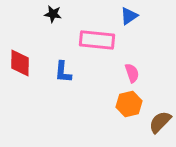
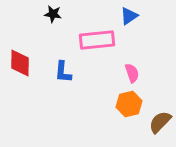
pink rectangle: rotated 12 degrees counterclockwise
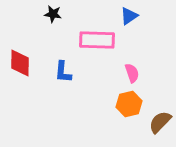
pink rectangle: rotated 8 degrees clockwise
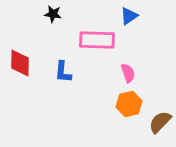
pink semicircle: moved 4 px left
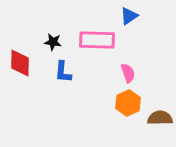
black star: moved 28 px down
orange hexagon: moved 1 px left, 1 px up; rotated 10 degrees counterclockwise
brown semicircle: moved 4 px up; rotated 45 degrees clockwise
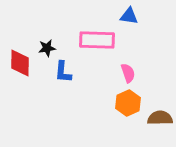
blue triangle: rotated 42 degrees clockwise
black star: moved 6 px left, 6 px down; rotated 18 degrees counterclockwise
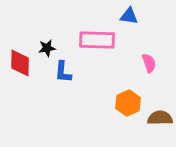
pink semicircle: moved 21 px right, 10 px up
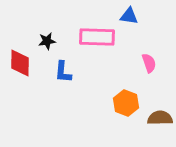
pink rectangle: moved 3 px up
black star: moved 7 px up
orange hexagon: moved 2 px left; rotated 15 degrees counterclockwise
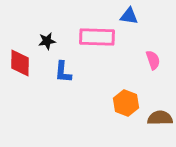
pink semicircle: moved 4 px right, 3 px up
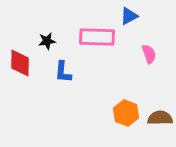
blue triangle: rotated 36 degrees counterclockwise
pink semicircle: moved 4 px left, 6 px up
orange hexagon: moved 10 px down
